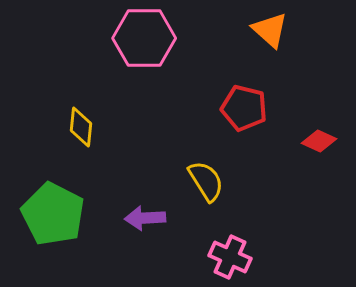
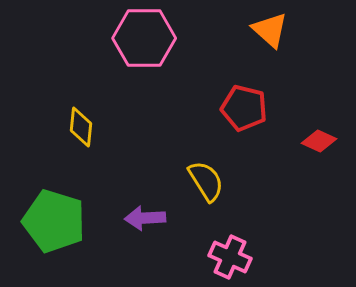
green pentagon: moved 1 px right, 7 px down; rotated 10 degrees counterclockwise
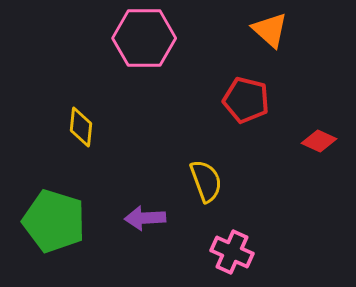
red pentagon: moved 2 px right, 8 px up
yellow semicircle: rotated 12 degrees clockwise
pink cross: moved 2 px right, 5 px up
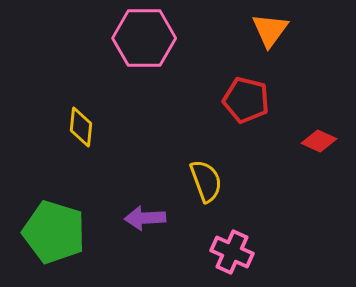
orange triangle: rotated 24 degrees clockwise
green pentagon: moved 11 px down
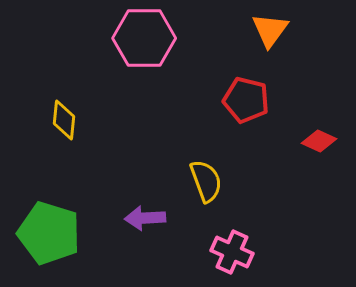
yellow diamond: moved 17 px left, 7 px up
green pentagon: moved 5 px left, 1 px down
